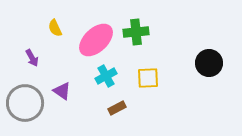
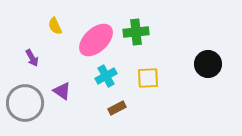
yellow semicircle: moved 2 px up
black circle: moved 1 px left, 1 px down
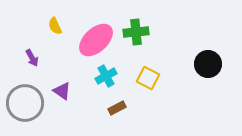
yellow square: rotated 30 degrees clockwise
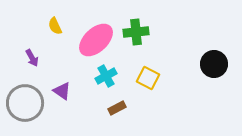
black circle: moved 6 px right
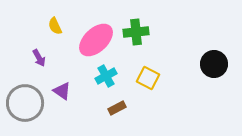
purple arrow: moved 7 px right
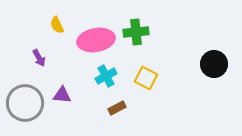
yellow semicircle: moved 2 px right, 1 px up
pink ellipse: rotated 33 degrees clockwise
yellow square: moved 2 px left
purple triangle: moved 4 px down; rotated 30 degrees counterclockwise
